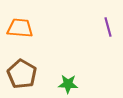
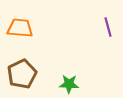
brown pentagon: rotated 16 degrees clockwise
green star: moved 1 px right
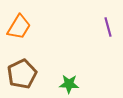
orange trapezoid: moved 1 px left, 1 px up; rotated 116 degrees clockwise
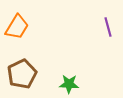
orange trapezoid: moved 2 px left
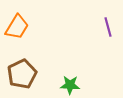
green star: moved 1 px right, 1 px down
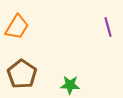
brown pentagon: rotated 12 degrees counterclockwise
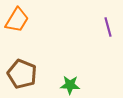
orange trapezoid: moved 7 px up
brown pentagon: rotated 12 degrees counterclockwise
